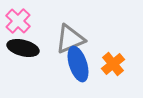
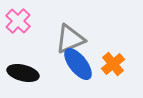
black ellipse: moved 25 px down
blue ellipse: rotated 20 degrees counterclockwise
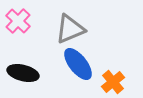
gray triangle: moved 10 px up
orange cross: moved 18 px down
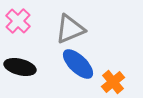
blue ellipse: rotated 8 degrees counterclockwise
black ellipse: moved 3 px left, 6 px up
